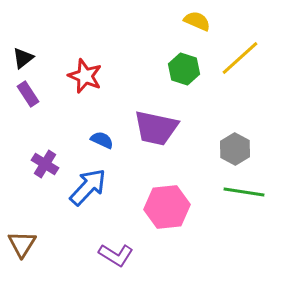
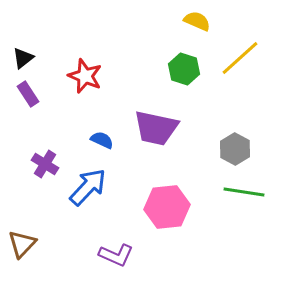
brown triangle: rotated 12 degrees clockwise
purple L-shape: rotated 8 degrees counterclockwise
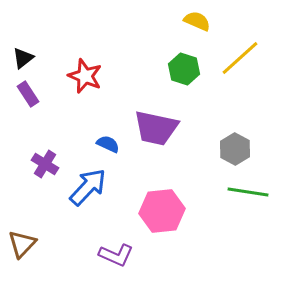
blue semicircle: moved 6 px right, 4 px down
green line: moved 4 px right
pink hexagon: moved 5 px left, 4 px down
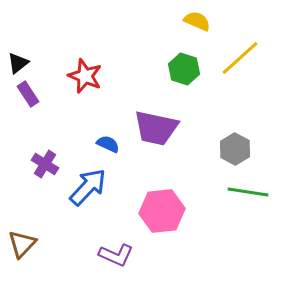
black triangle: moved 5 px left, 5 px down
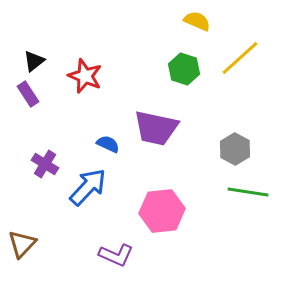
black triangle: moved 16 px right, 2 px up
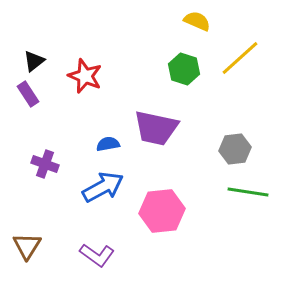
blue semicircle: rotated 35 degrees counterclockwise
gray hexagon: rotated 24 degrees clockwise
purple cross: rotated 12 degrees counterclockwise
blue arrow: moved 15 px right; rotated 18 degrees clockwise
brown triangle: moved 5 px right, 2 px down; rotated 12 degrees counterclockwise
purple L-shape: moved 19 px left; rotated 12 degrees clockwise
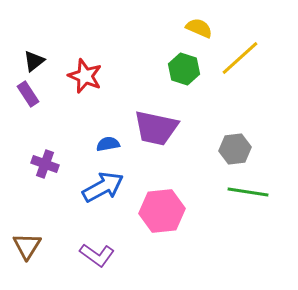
yellow semicircle: moved 2 px right, 7 px down
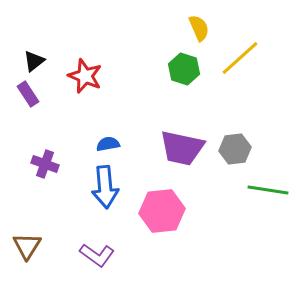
yellow semicircle: rotated 44 degrees clockwise
purple trapezoid: moved 26 px right, 20 px down
blue arrow: moved 2 px right; rotated 114 degrees clockwise
green line: moved 20 px right, 2 px up
